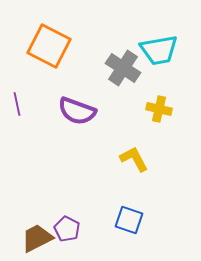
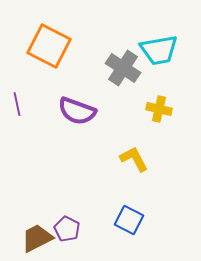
blue square: rotated 8 degrees clockwise
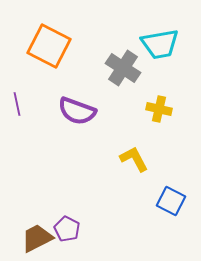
cyan trapezoid: moved 1 px right, 6 px up
blue square: moved 42 px right, 19 px up
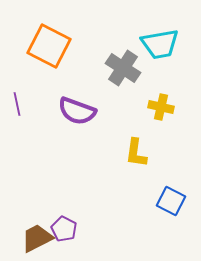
yellow cross: moved 2 px right, 2 px up
yellow L-shape: moved 2 px right, 6 px up; rotated 144 degrees counterclockwise
purple pentagon: moved 3 px left
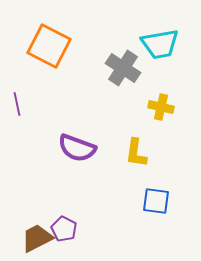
purple semicircle: moved 37 px down
blue square: moved 15 px left; rotated 20 degrees counterclockwise
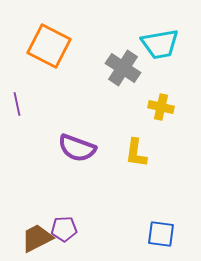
blue square: moved 5 px right, 33 px down
purple pentagon: rotated 30 degrees counterclockwise
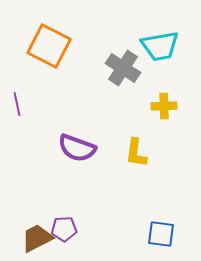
cyan trapezoid: moved 2 px down
yellow cross: moved 3 px right, 1 px up; rotated 15 degrees counterclockwise
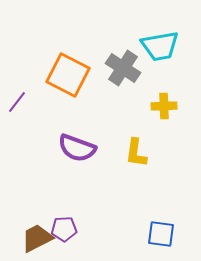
orange square: moved 19 px right, 29 px down
purple line: moved 2 px up; rotated 50 degrees clockwise
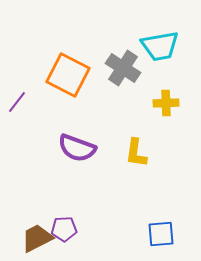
yellow cross: moved 2 px right, 3 px up
blue square: rotated 12 degrees counterclockwise
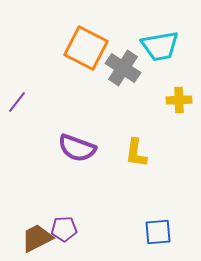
orange square: moved 18 px right, 27 px up
yellow cross: moved 13 px right, 3 px up
blue square: moved 3 px left, 2 px up
